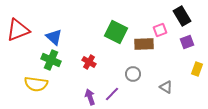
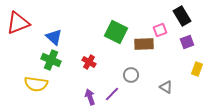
red triangle: moved 7 px up
gray circle: moved 2 px left, 1 px down
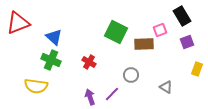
yellow semicircle: moved 2 px down
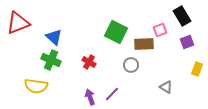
gray circle: moved 10 px up
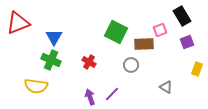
blue triangle: rotated 18 degrees clockwise
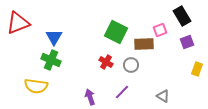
red cross: moved 17 px right
gray triangle: moved 3 px left, 9 px down
purple line: moved 10 px right, 2 px up
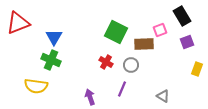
purple line: moved 3 px up; rotated 21 degrees counterclockwise
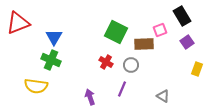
purple square: rotated 16 degrees counterclockwise
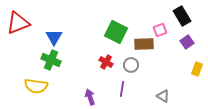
purple line: rotated 14 degrees counterclockwise
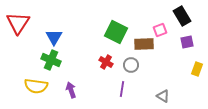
red triangle: rotated 35 degrees counterclockwise
purple square: rotated 24 degrees clockwise
purple arrow: moved 19 px left, 7 px up
